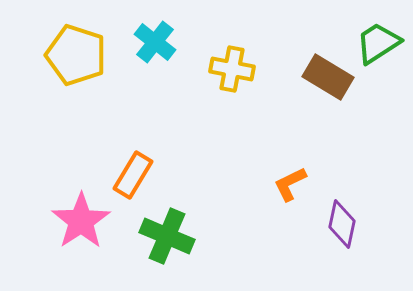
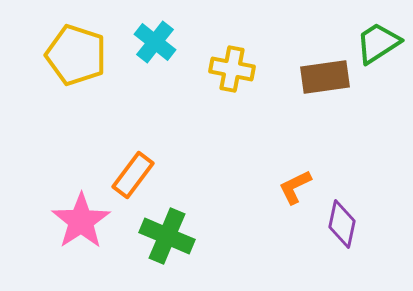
brown rectangle: moved 3 px left; rotated 39 degrees counterclockwise
orange rectangle: rotated 6 degrees clockwise
orange L-shape: moved 5 px right, 3 px down
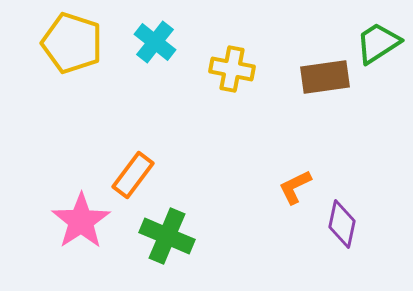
yellow pentagon: moved 4 px left, 12 px up
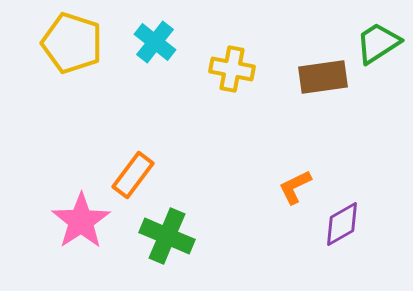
brown rectangle: moved 2 px left
purple diamond: rotated 48 degrees clockwise
